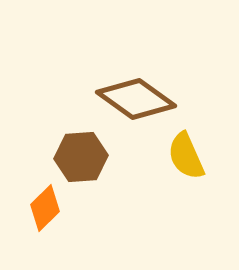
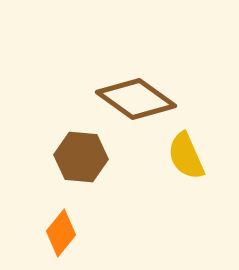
brown hexagon: rotated 9 degrees clockwise
orange diamond: moved 16 px right, 25 px down; rotated 6 degrees counterclockwise
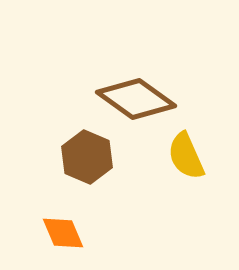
brown hexagon: moved 6 px right; rotated 18 degrees clockwise
orange diamond: moved 2 px right; rotated 63 degrees counterclockwise
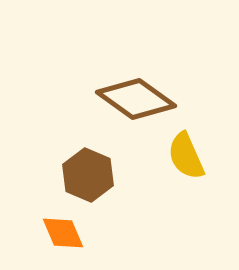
brown hexagon: moved 1 px right, 18 px down
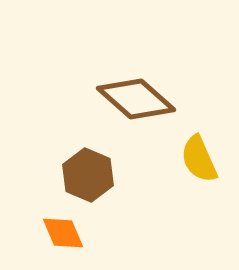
brown diamond: rotated 6 degrees clockwise
yellow semicircle: moved 13 px right, 3 px down
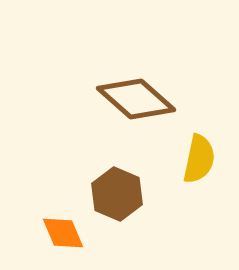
yellow semicircle: rotated 144 degrees counterclockwise
brown hexagon: moved 29 px right, 19 px down
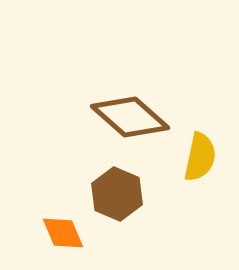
brown diamond: moved 6 px left, 18 px down
yellow semicircle: moved 1 px right, 2 px up
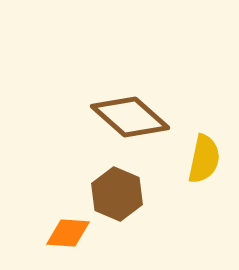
yellow semicircle: moved 4 px right, 2 px down
orange diamond: moved 5 px right; rotated 63 degrees counterclockwise
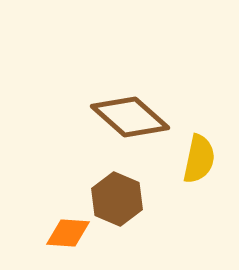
yellow semicircle: moved 5 px left
brown hexagon: moved 5 px down
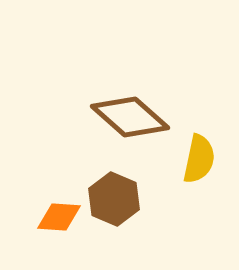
brown hexagon: moved 3 px left
orange diamond: moved 9 px left, 16 px up
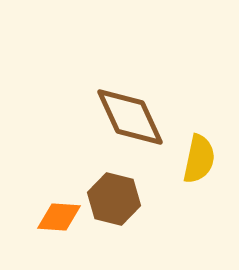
brown diamond: rotated 24 degrees clockwise
brown hexagon: rotated 9 degrees counterclockwise
